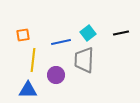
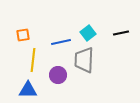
purple circle: moved 2 px right
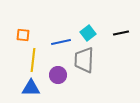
orange square: rotated 16 degrees clockwise
blue triangle: moved 3 px right, 2 px up
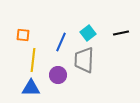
blue line: rotated 54 degrees counterclockwise
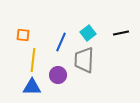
blue triangle: moved 1 px right, 1 px up
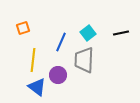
orange square: moved 7 px up; rotated 24 degrees counterclockwise
blue triangle: moved 5 px right; rotated 36 degrees clockwise
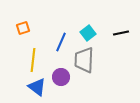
purple circle: moved 3 px right, 2 px down
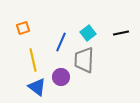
yellow line: rotated 20 degrees counterclockwise
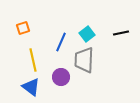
cyan square: moved 1 px left, 1 px down
blue triangle: moved 6 px left
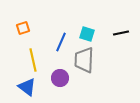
cyan square: rotated 35 degrees counterclockwise
purple circle: moved 1 px left, 1 px down
blue triangle: moved 4 px left
